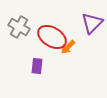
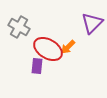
red ellipse: moved 4 px left, 12 px down
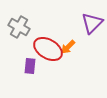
purple rectangle: moved 7 px left
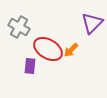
orange arrow: moved 3 px right, 3 px down
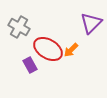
purple triangle: moved 1 px left
purple rectangle: moved 1 px up; rotated 35 degrees counterclockwise
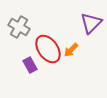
red ellipse: rotated 24 degrees clockwise
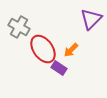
purple triangle: moved 4 px up
red ellipse: moved 5 px left
purple rectangle: moved 29 px right, 3 px down; rotated 28 degrees counterclockwise
